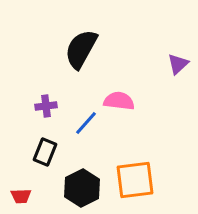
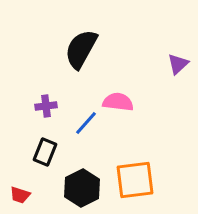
pink semicircle: moved 1 px left, 1 px down
red trapezoid: moved 1 px left, 1 px up; rotated 20 degrees clockwise
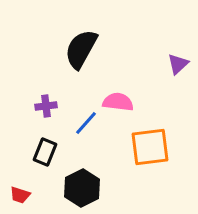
orange square: moved 15 px right, 33 px up
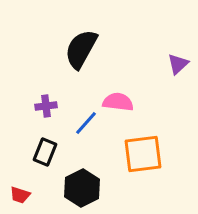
orange square: moved 7 px left, 7 px down
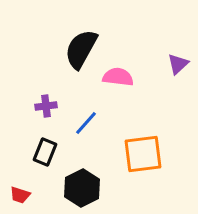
pink semicircle: moved 25 px up
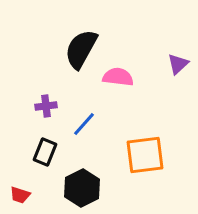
blue line: moved 2 px left, 1 px down
orange square: moved 2 px right, 1 px down
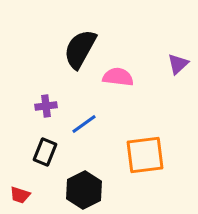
black semicircle: moved 1 px left
blue line: rotated 12 degrees clockwise
black hexagon: moved 2 px right, 2 px down
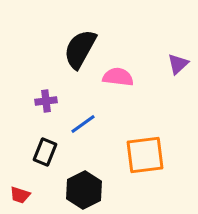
purple cross: moved 5 px up
blue line: moved 1 px left
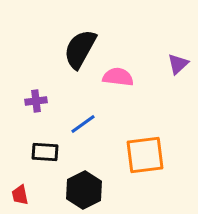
purple cross: moved 10 px left
black rectangle: rotated 72 degrees clockwise
red trapezoid: rotated 60 degrees clockwise
